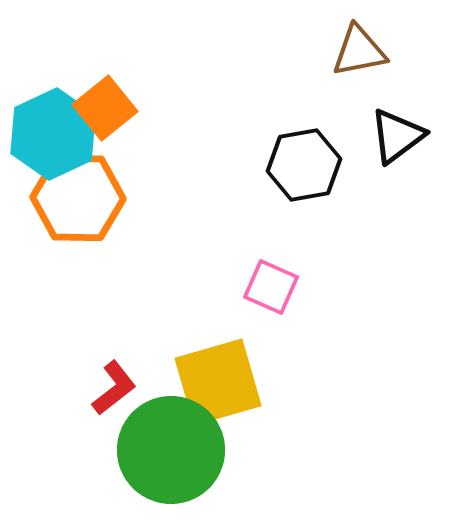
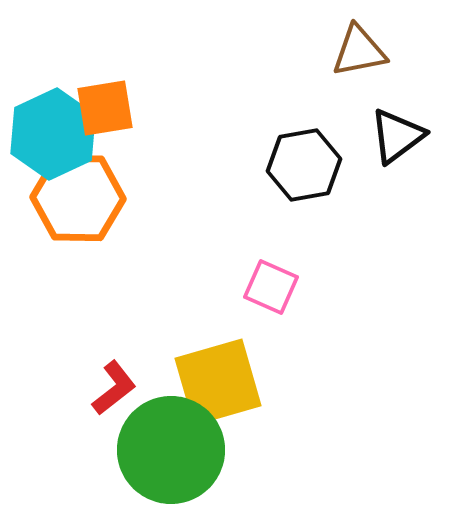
orange square: rotated 30 degrees clockwise
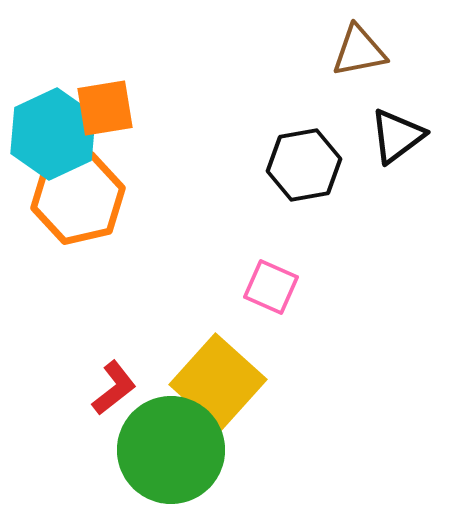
orange hexagon: rotated 14 degrees counterclockwise
yellow square: rotated 32 degrees counterclockwise
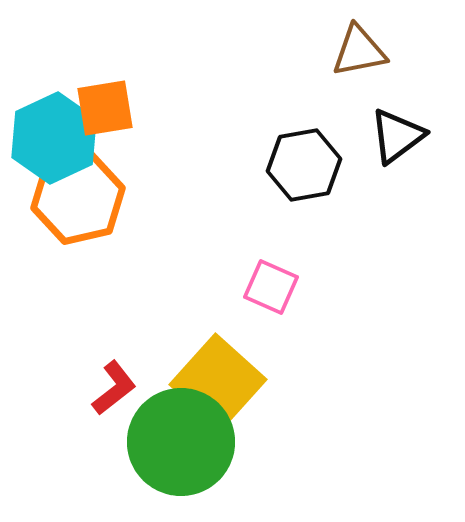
cyan hexagon: moved 1 px right, 4 px down
green circle: moved 10 px right, 8 px up
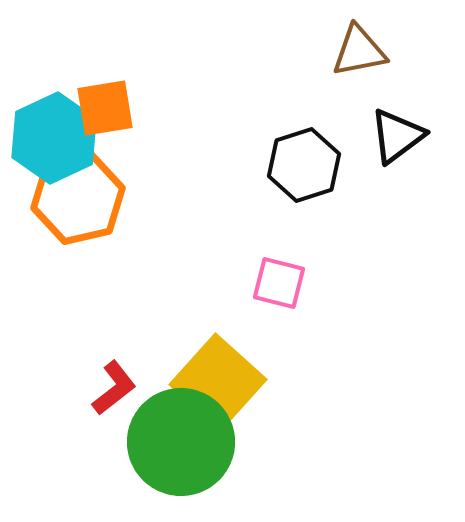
black hexagon: rotated 8 degrees counterclockwise
pink square: moved 8 px right, 4 px up; rotated 10 degrees counterclockwise
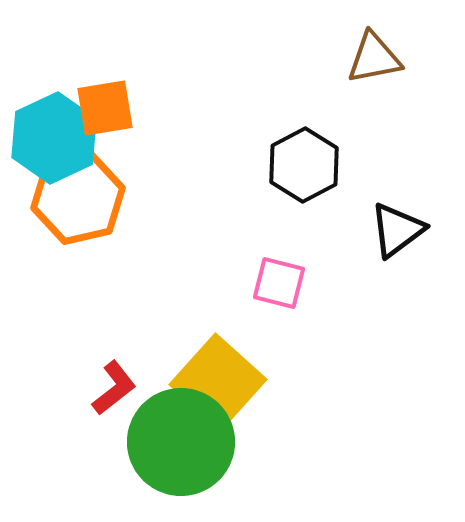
brown triangle: moved 15 px right, 7 px down
black triangle: moved 94 px down
black hexagon: rotated 10 degrees counterclockwise
